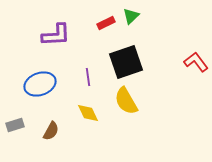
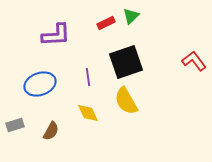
red L-shape: moved 2 px left, 1 px up
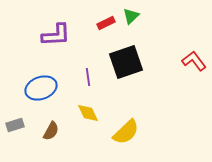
blue ellipse: moved 1 px right, 4 px down
yellow semicircle: moved 31 px down; rotated 104 degrees counterclockwise
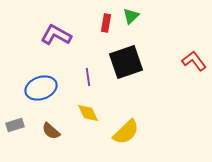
red rectangle: rotated 54 degrees counterclockwise
purple L-shape: rotated 148 degrees counterclockwise
brown semicircle: rotated 102 degrees clockwise
